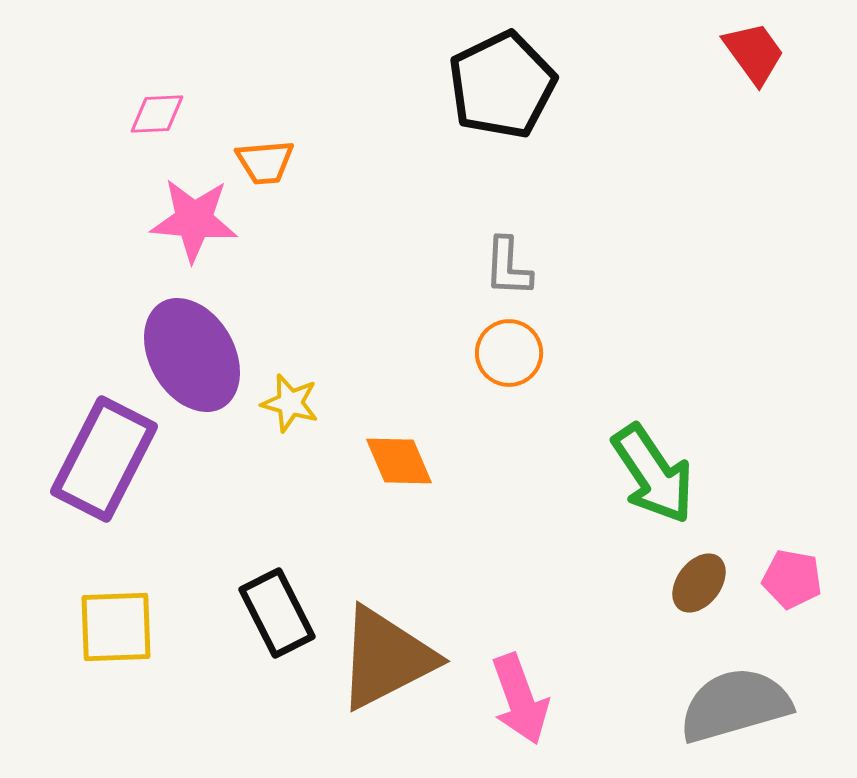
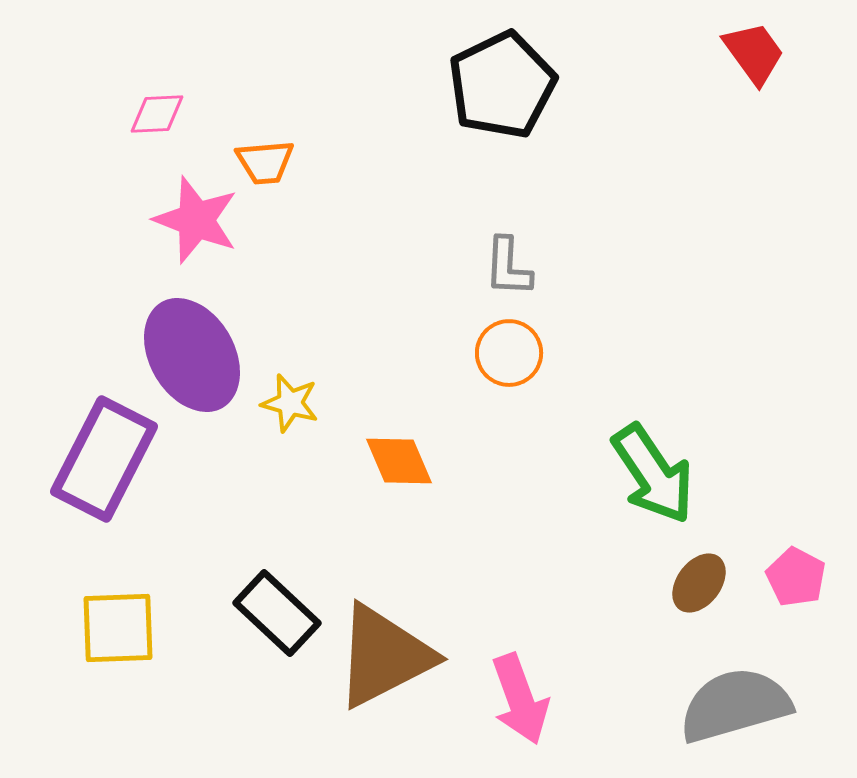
pink star: moved 2 px right; rotated 16 degrees clockwise
pink pentagon: moved 4 px right, 2 px up; rotated 18 degrees clockwise
black rectangle: rotated 20 degrees counterclockwise
yellow square: moved 2 px right, 1 px down
brown triangle: moved 2 px left, 2 px up
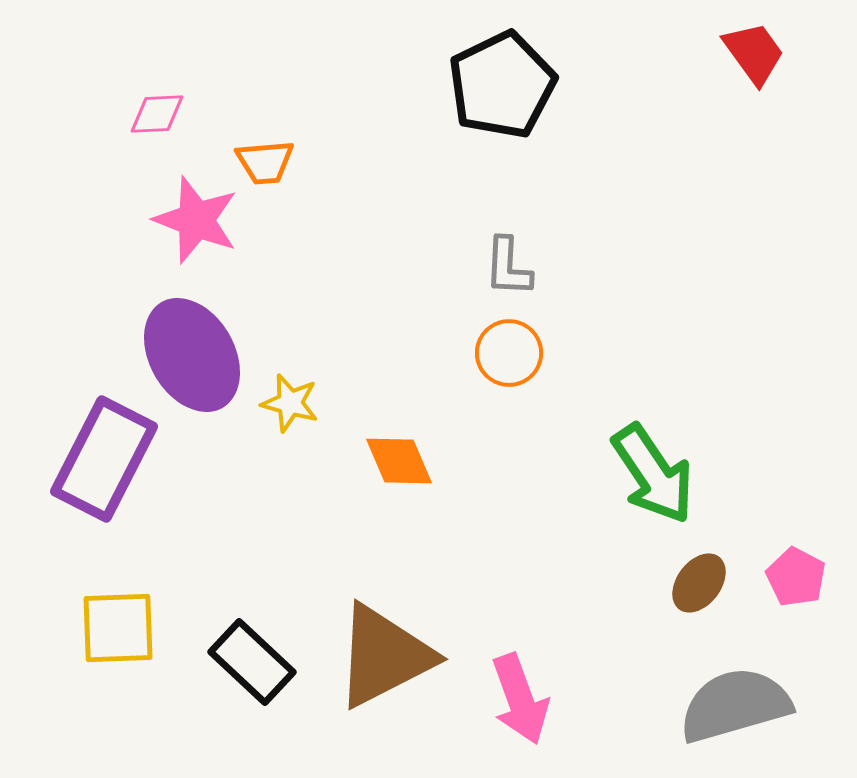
black rectangle: moved 25 px left, 49 px down
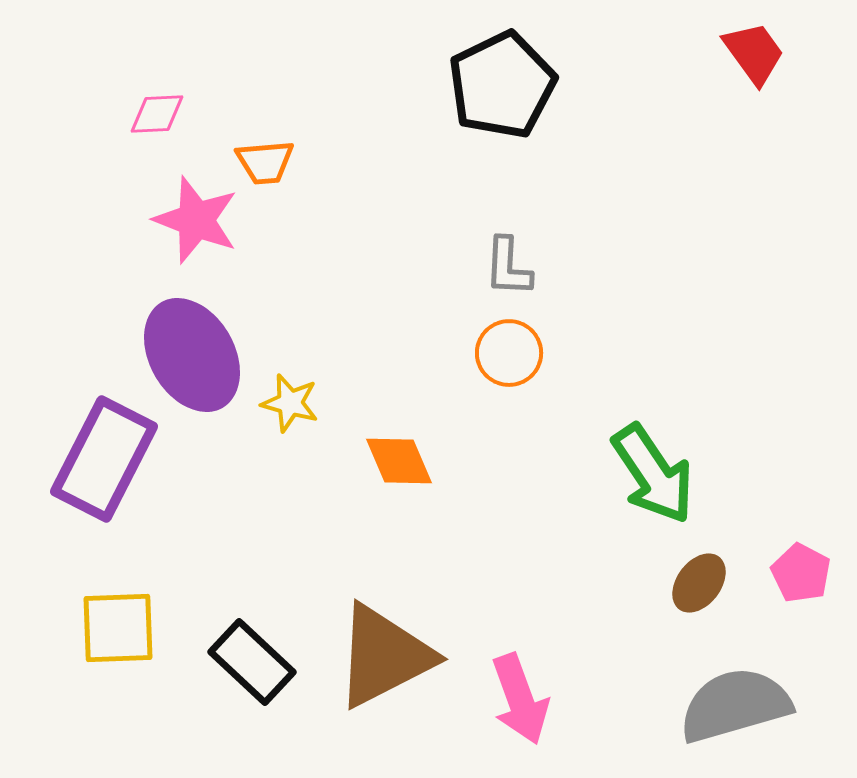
pink pentagon: moved 5 px right, 4 px up
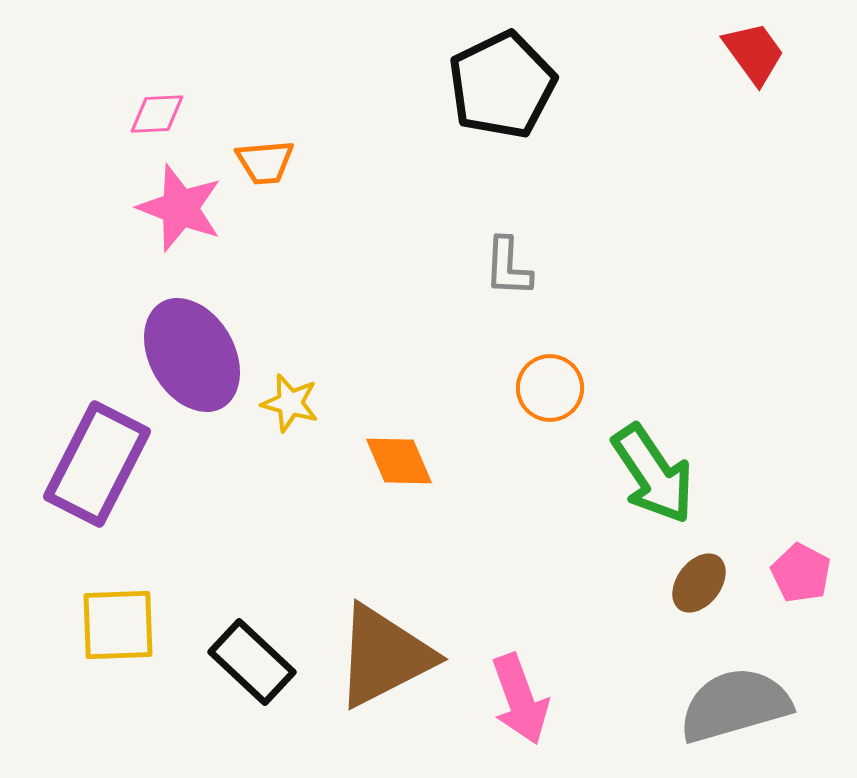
pink star: moved 16 px left, 12 px up
orange circle: moved 41 px right, 35 px down
purple rectangle: moved 7 px left, 5 px down
yellow square: moved 3 px up
